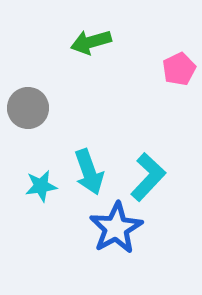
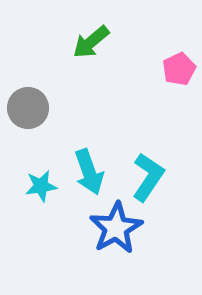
green arrow: rotated 24 degrees counterclockwise
cyan L-shape: rotated 9 degrees counterclockwise
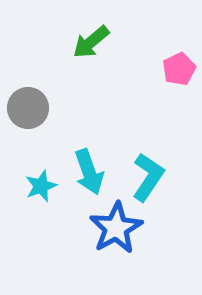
cyan star: rotated 12 degrees counterclockwise
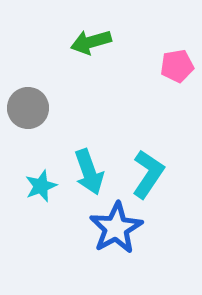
green arrow: rotated 24 degrees clockwise
pink pentagon: moved 2 px left, 3 px up; rotated 16 degrees clockwise
cyan L-shape: moved 3 px up
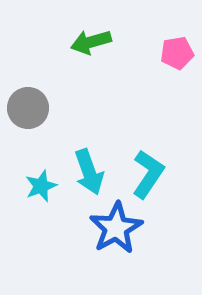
pink pentagon: moved 13 px up
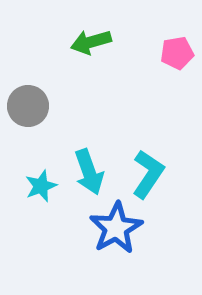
gray circle: moved 2 px up
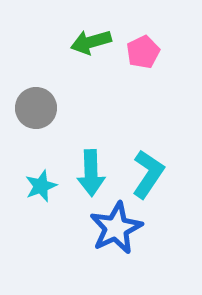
pink pentagon: moved 34 px left, 1 px up; rotated 16 degrees counterclockwise
gray circle: moved 8 px right, 2 px down
cyan arrow: moved 2 px right, 1 px down; rotated 18 degrees clockwise
blue star: rotated 4 degrees clockwise
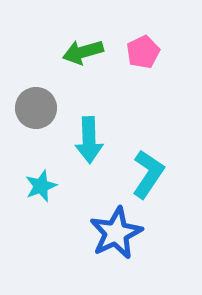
green arrow: moved 8 px left, 10 px down
cyan arrow: moved 2 px left, 33 px up
blue star: moved 5 px down
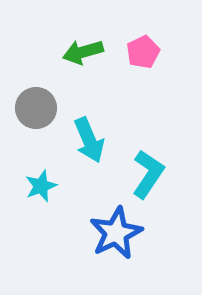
cyan arrow: rotated 21 degrees counterclockwise
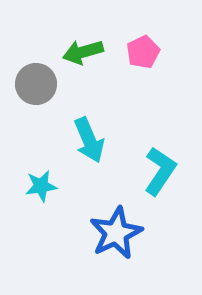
gray circle: moved 24 px up
cyan L-shape: moved 12 px right, 3 px up
cyan star: rotated 12 degrees clockwise
